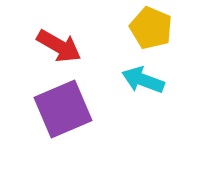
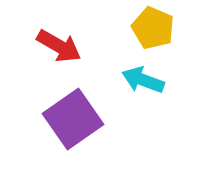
yellow pentagon: moved 2 px right
purple square: moved 10 px right, 10 px down; rotated 12 degrees counterclockwise
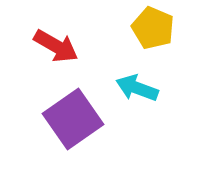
red arrow: moved 3 px left
cyan arrow: moved 6 px left, 8 px down
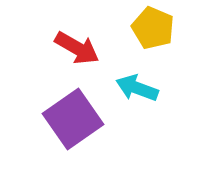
red arrow: moved 21 px right, 2 px down
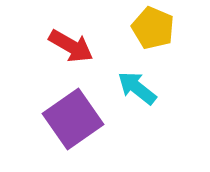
red arrow: moved 6 px left, 2 px up
cyan arrow: rotated 18 degrees clockwise
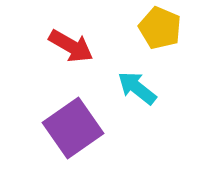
yellow pentagon: moved 7 px right
purple square: moved 9 px down
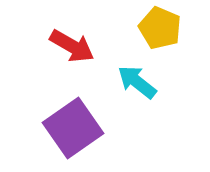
red arrow: moved 1 px right
cyan arrow: moved 6 px up
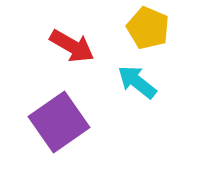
yellow pentagon: moved 12 px left
purple square: moved 14 px left, 6 px up
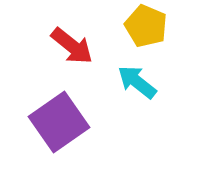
yellow pentagon: moved 2 px left, 2 px up
red arrow: rotated 9 degrees clockwise
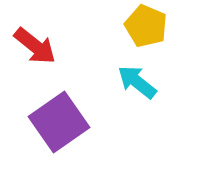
red arrow: moved 37 px left
